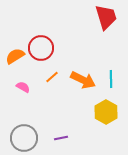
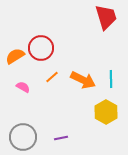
gray circle: moved 1 px left, 1 px up
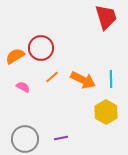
gray circle: moved 2 px right, 2 px down
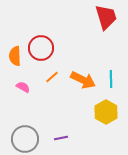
orange semicircle: rotated 60 degrees counterclockwise
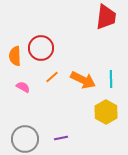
red trapezoid: rotated 24 degrees clockwise
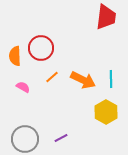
purple line: rotated 16 degrees counterclockwise
